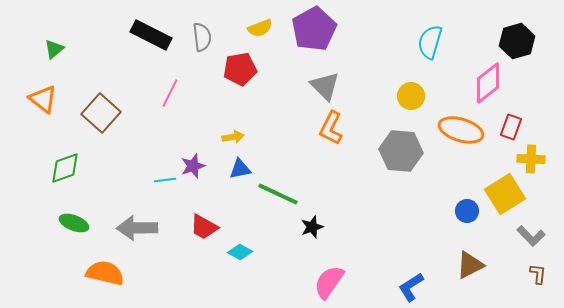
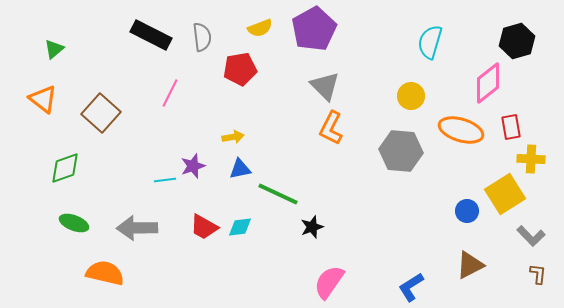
red rectangle: rotated 30 degrees counterclockwise
cyan diamond: moved 25 px up; rotated 35 degrees counterclockwise
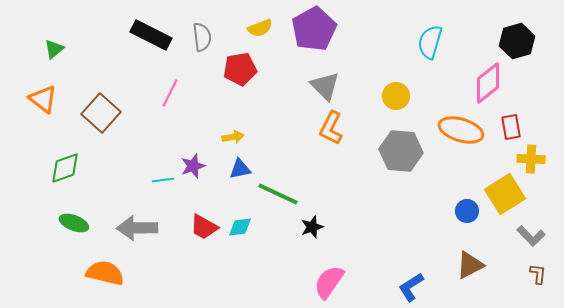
yellow circle: moved 15 px left
cyan line: moved 2 px left
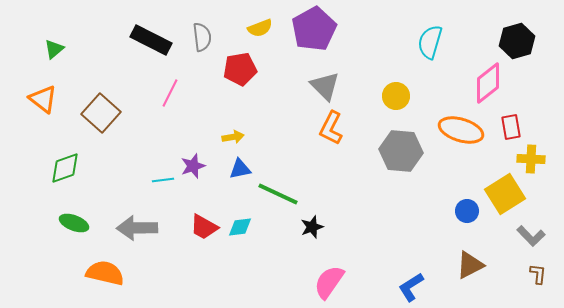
black rectangle: moved 5 px down
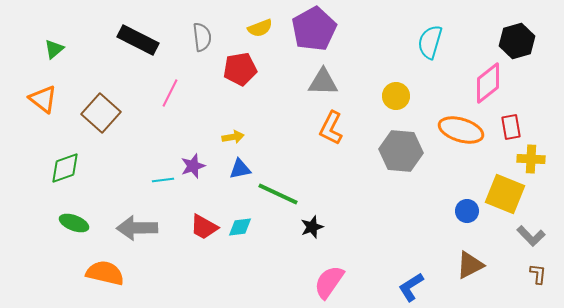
black rectangle: moved 13 px left
gray triangle: moved 2 px left, 4 px up; rotated 44 degrees counterclockwise
yellow square: rotated 36 degrees counterclockwise
